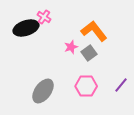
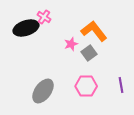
pink star: moved 3 px up
purple line: rotated 49 degrees counterclockwise
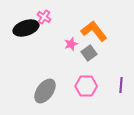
purple line: rotated 14 degrees clockwise
gray ellipse: moved 2 px right
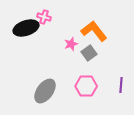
pink cross: rotated 16 degrees counterclockwise
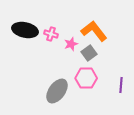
pink cross: moved 7 px right, 17 px down
black ellipse: moved 1 px left, 2 px down; rotated 30 degrees clockwise
pink hexagon: moved 8 px up
gray ellipse: moved 12 px right
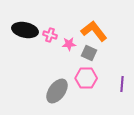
pink cross: moved 1 px left, 1 px down
pink star: moved 2 px left; rotated 16 degrees clockwise
gray square: rotated 28 degrees counterclockwise
purple line: moved 1 px right, 1 px up
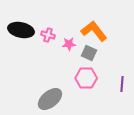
black ellipse: moved 4 px left
pink cross: moved 2 px left
gray ellipse: moved 7 px left, 8 px down; rotated 15 degrees clockwise
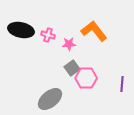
gray square: moved 17 px left, 15 px down; rotated 28 degrees clockwise
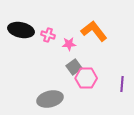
gray square: moved 2 px right, 1 px up
gray ellipse: rotated 25 degrees clockwise
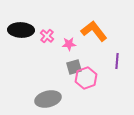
black ellipse: rotated 10 degrees counterclockwise
pink cross: moved 1 px left, 1 px down; rotated 24 degrees clockwise
gray square: rotated 21 degrees clockwise
pink hexagon: rotated 20 degrees counterclockwise
purple line: moved 5 px left, 23 px up
gray ellipse: moved 2 px left
